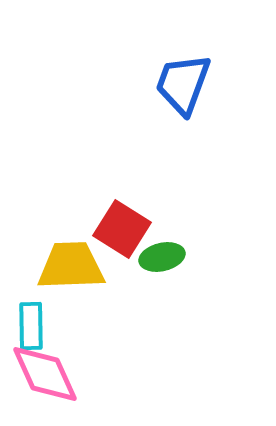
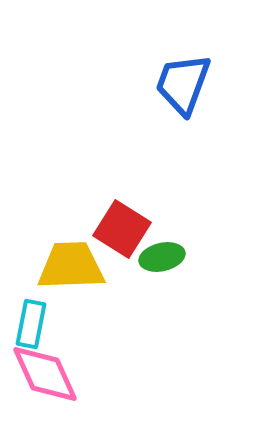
cyan rectangle: moved 2 px up; rotated 12 degrees clockwise
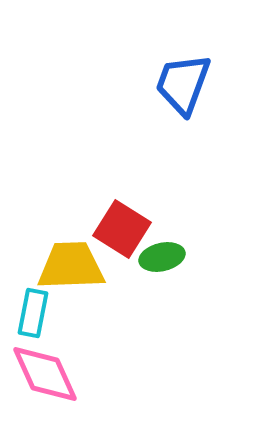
cyan rectangle: moved 2 px right, 11 px up
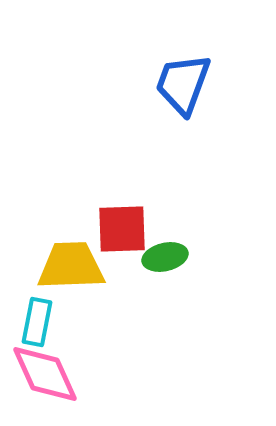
red square: rotated 34 degrees counterclockwise
green ellipse: moved 3 px right
cyan rectangle: moved 4 px right, 9 px down
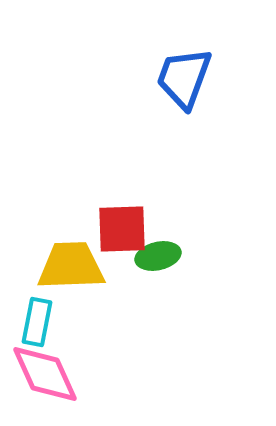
blue trapezoid: moved 1 px right, 6 px up
green ellipse: moved 7 px left, 1 px up
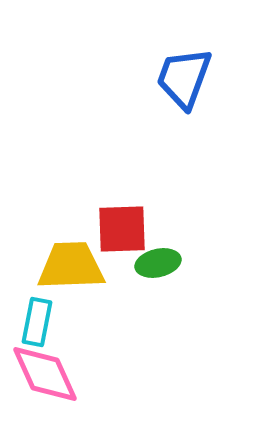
green ellipse: moved 7 px down
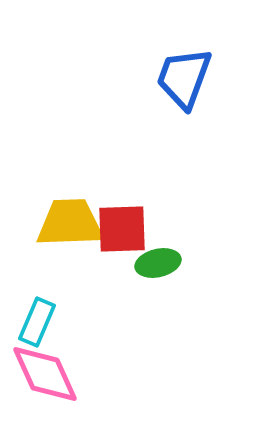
yellow trapezoid: moved 1 px left, 43 px up
cyan rectangle: rotated 12 degrees clockwise
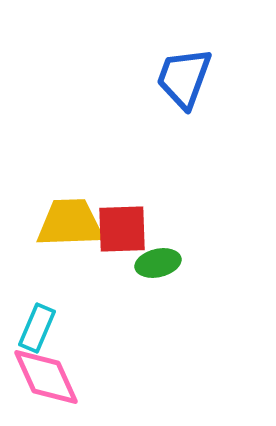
cyan rectangle: moved 6 px down
pink diamond: moved 1 px right, 3 px down
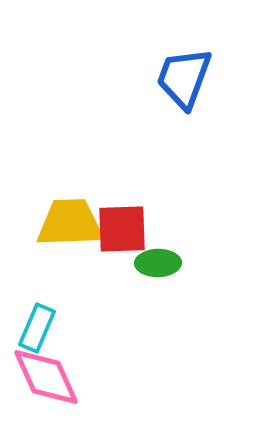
green ellipse: rotated 12 degrees clockwise
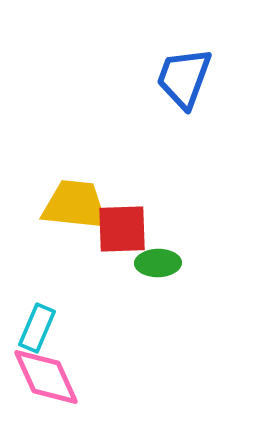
yellow trapezoid: moved 5 px right, 18 px up; rotated 8 degrees clockwise
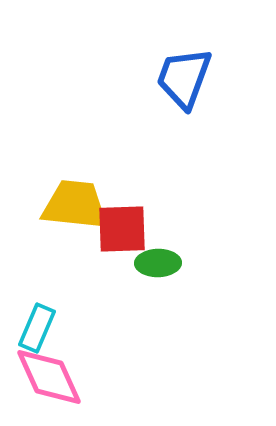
pink diamond: moved 3 px right
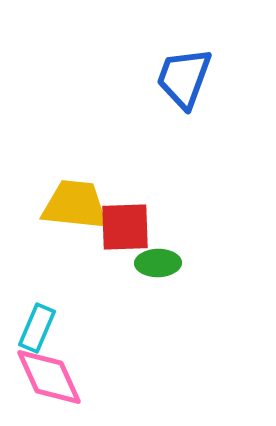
red square: moved 3 px right, 2 px up
